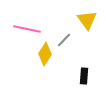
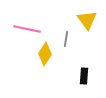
gray line: moved 2 px right, 1 px up; rotated 35 degrees counterclockwise
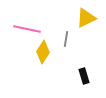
yellow triangle: moved 1 px left, 2 px up; rotated 40 degrees clockwise
yellow diamond: moved 2 px left, 2 px up
black rectangle: rotated 21 degrees counterclockwise
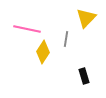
yellow triangle: rotated 20 degrees counterclockwise
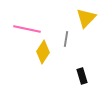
black rectangle: moved 2 px left
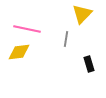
yellow triangle: moved 4 px left, 4 px up
yellow diamond: moved 24 px left; rotated 50 degrees clockwise
black rectangle: moved 7 px right, 12 px up
